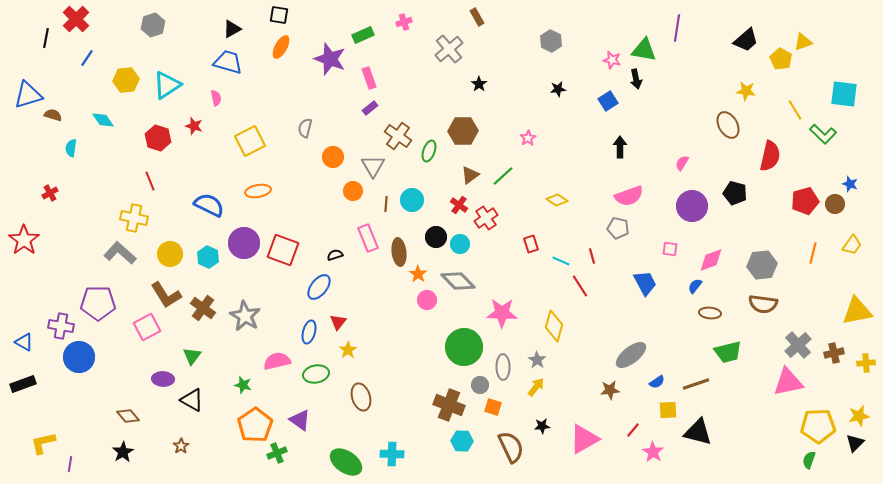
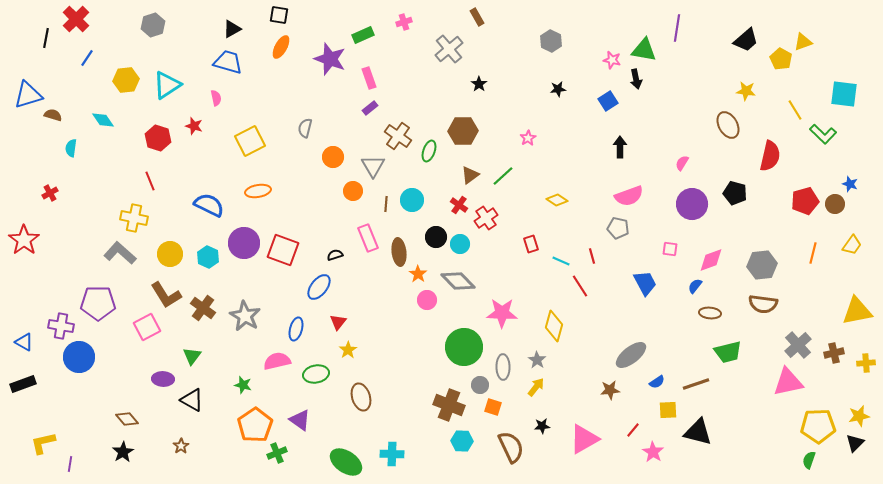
purple circle at (692, 206): moved 2 px up
blue ellipse at (309, 332): moved 13 px left, 3 px up
brown diamond at (128, 416): moved 1 px left, 3 px down
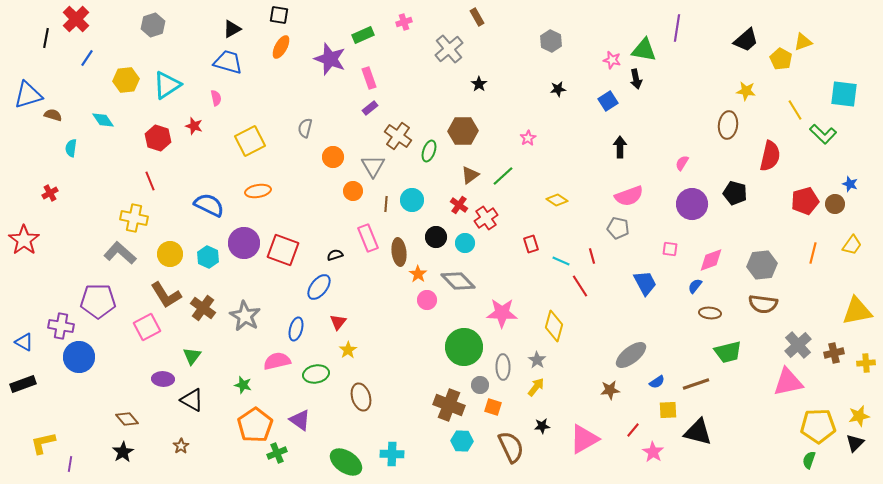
brown ellipse at (728, 125): rotated 36 degrees clockwise
cyan circle at (460, 244): moved 5 px right, 1 px up
purple pentagon at (98, 303): moved 2 px up
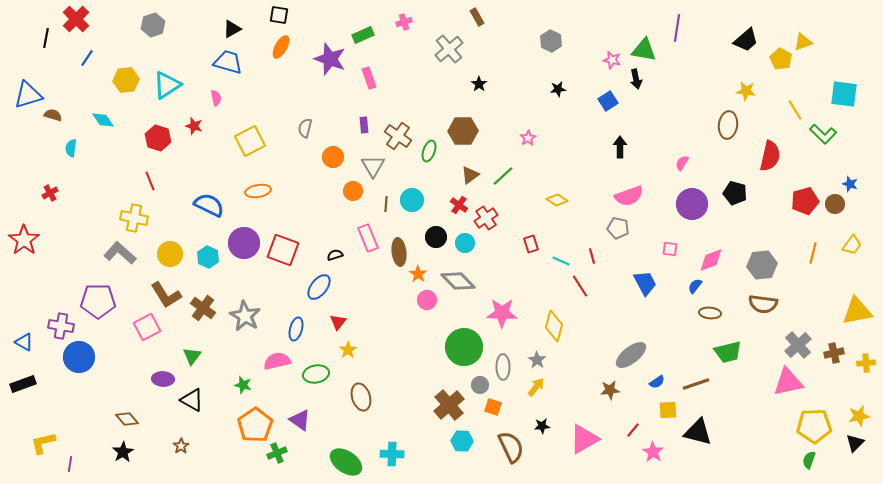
purple rectangle at (370, 108): moved 6 px left, 17 px down; rotated 56 degrees counterclockwise
brown cross at (449, 405): rotated 28 degrees clockwise
yellow pentagon at (818, 426): moved 4 px left
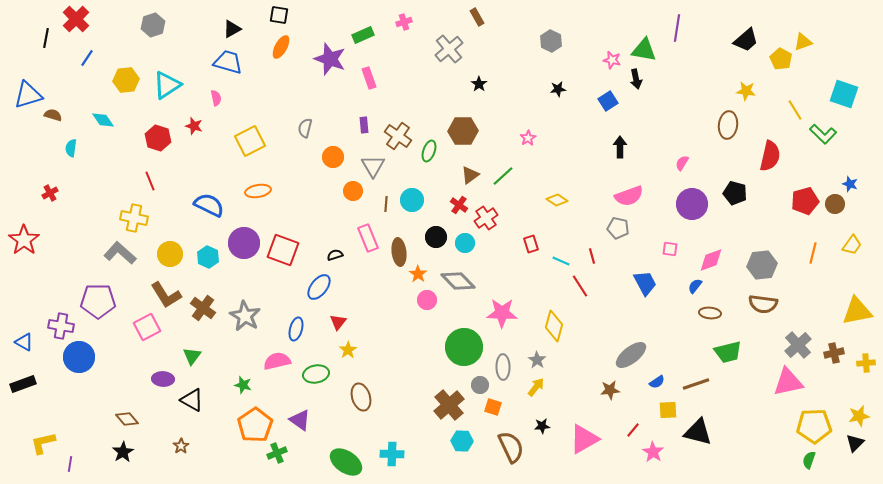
cyan square at (844, 94): rotated 12 degrees clockwise
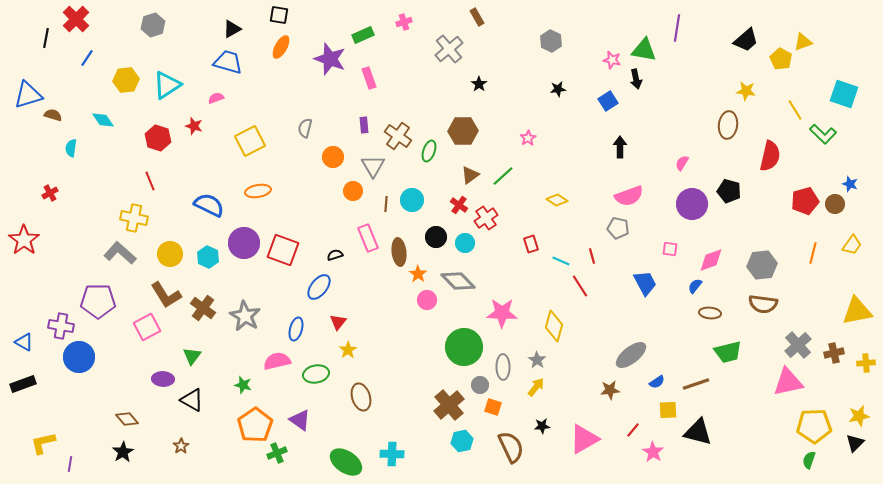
pink semicircle at (216, 98): rotated 98 degrees counterclockwise
black pentagon at (735, 193): moved 6 px left, 2 px up
cyan hexagon at (462, 441): rotated 15 degrees counterclockwise
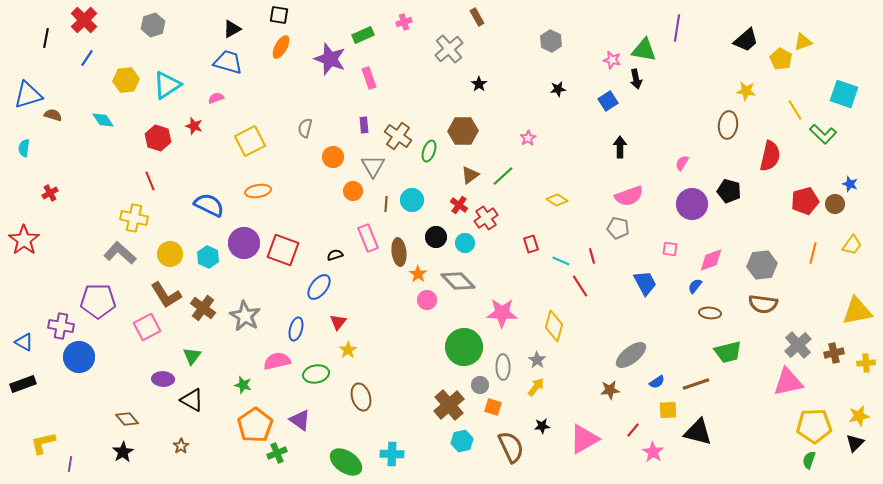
red cross at (76, 19): moved 8 px right, 1 px down
cyan semicircle at (71, 148): moved 47 px left
